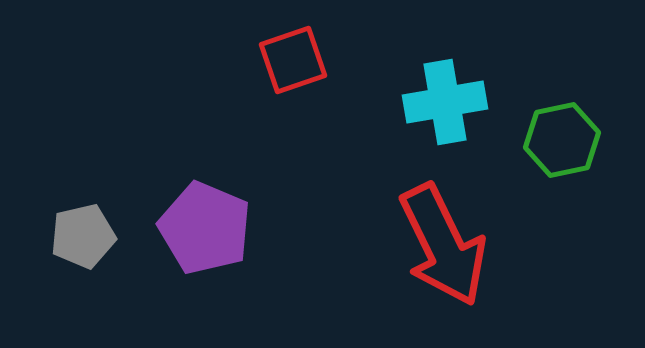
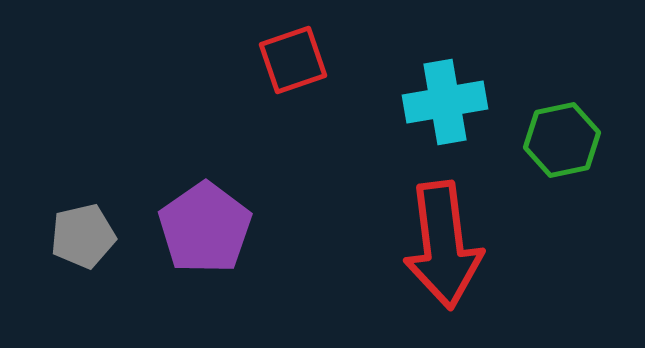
purple pentagon: rotated 14 degrees clockwise
red arrow: rotated 19 degrees clockwise
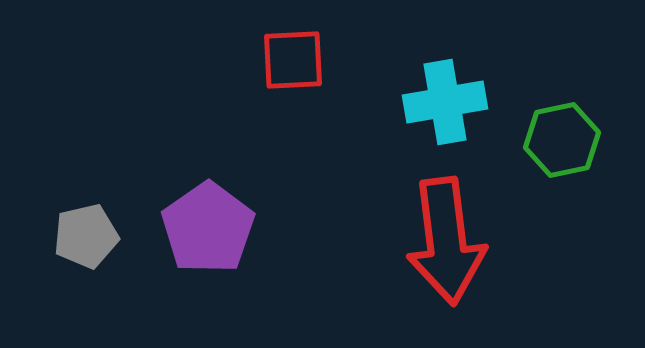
red square: rotated 16 degrees clockwise
purple pentagon: moved 3 px right
gray pentagon: moved 3 px right
red arrow: moved 3 px right, 4 px up
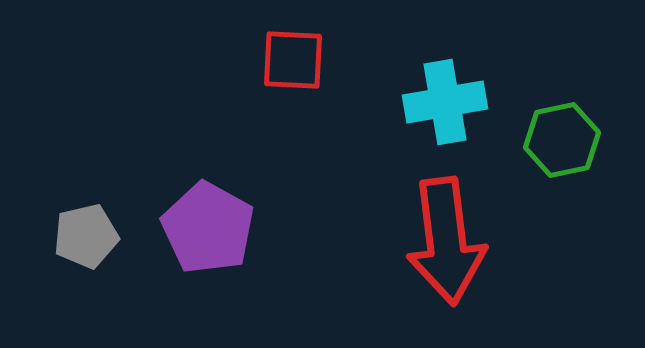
red square: rotated 6 degrees clockwise
purple pentagon: rotated 8 degrees counterclockwise
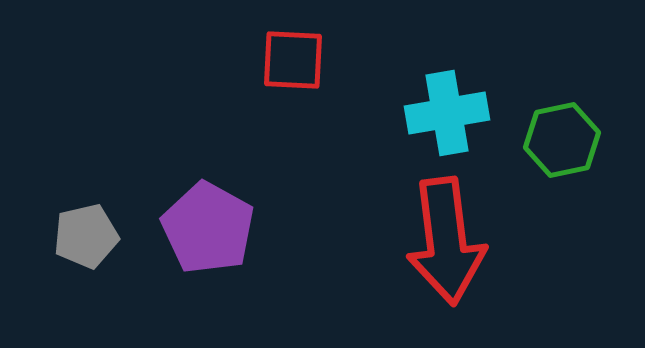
cyan cross: moved 2 px right, 11 px down
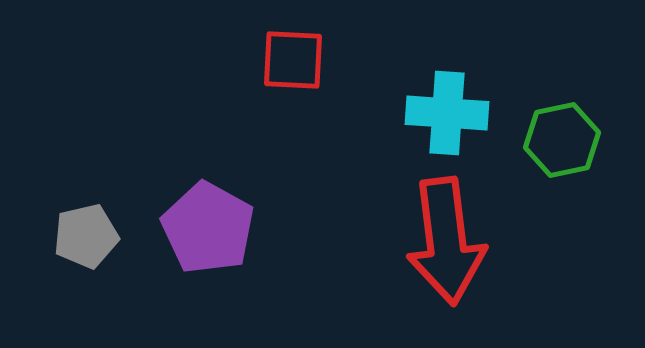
cyan cross: rotated 14 degrees clockwise
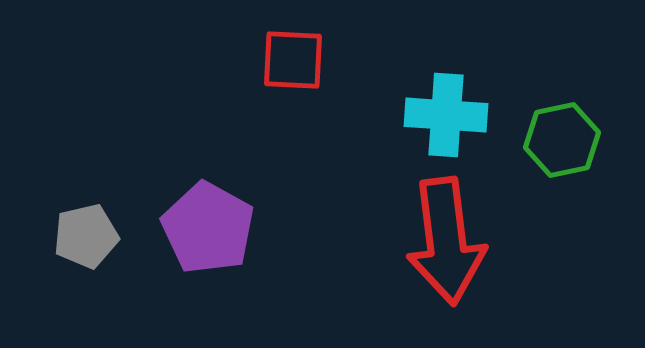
cyan cross: moved 1 px left, 2 px down
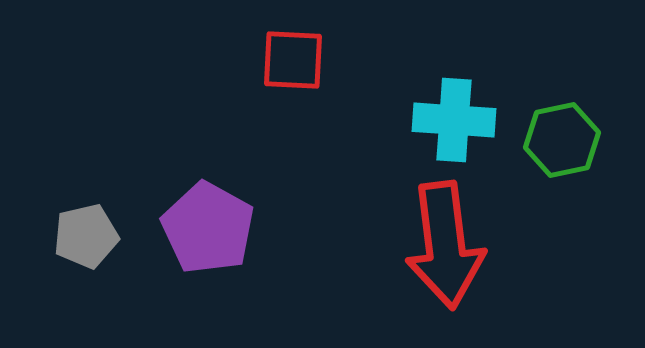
cyan cross: moved 8 px right, 5 px down
red arrow: moved 1 px left, 4 px down
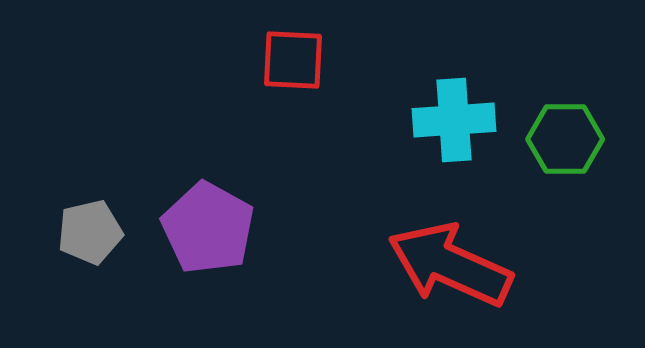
cyan cross: rotated 8 degrees counterclockwise
green hexagon: moved 3 px right, 1 px up; rotated 12 degrees clockwise
gray pentagon: moved 4 px right, 4 px up
red arrow: moved 5 px right, 20 px down; rotated 121 degrees clockwise
